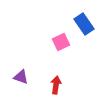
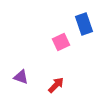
blue rectangle: rotated 15 degrees clockwise
red arrow: rotated 36 degrees clockwise
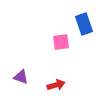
pink square: rotated 18 degrees clockwise
red arrow: rotated 30 degrees clockwise
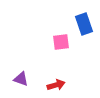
purple triangle: moved 2 px down
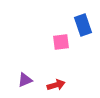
blue rectangle: moved 1 px left, 1 px down
purple triangle: moved 4 px right, 1 px down; rotated 42 degrees counterclockwise
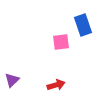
purple triangle: moved 13 px left; rotated 21 degrees counterclockwise
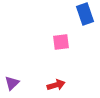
blue rectangle: moved 2 px right, 11 px up
purple triangle: moved 3 px down
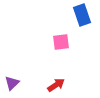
blue rectangle: moved 3 px left, 1 px down
red arrow: rotated 18 degrees counterclockwise
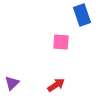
pink square: rotated 12 degrees clockwise
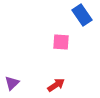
blue rectangle: rotated 15 degrees counterclockwise
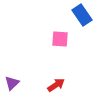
pink square: moved 1 px left, 3 px up
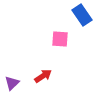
red arrow: moved 13 px left, 9 px up
